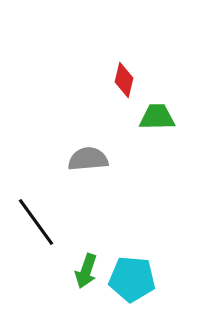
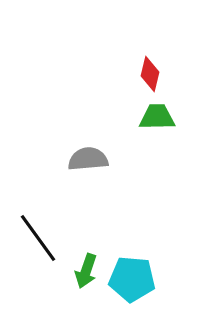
red diamond: moved 26 px right, 6 px up
black line: moved 2 px right, 16 px down
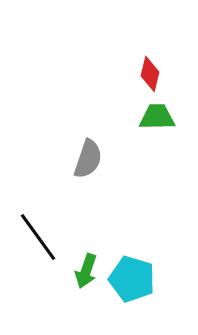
gray semicircle: rotated 114 degrees clockwise
black line: moved 1 px up
cyan pentagon: rotated 12 degrees clockwise
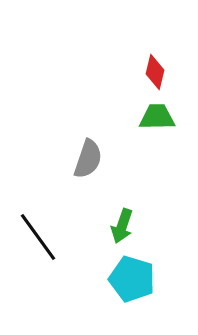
red diamond: moved 5 px right, 2 px up
green arrow: moved 36 px right, 45 px up
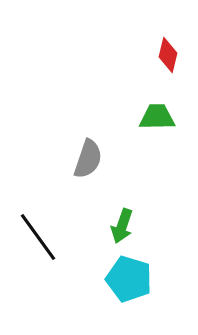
red diamond: moved 13 px right, 17 px up
cyan pentagon: moved 3 px left
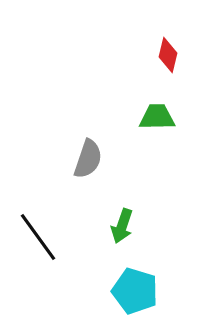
cyan pentagon: moved 6 px right, 12 px down
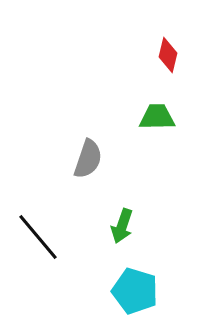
black line: rotated 4 degrees counterclockwise
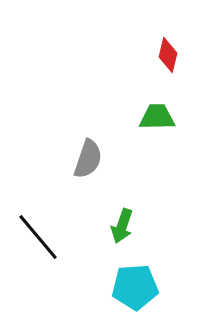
cyan pentagon: moved 4 px up; rotated 21 degrees counterclockwise
